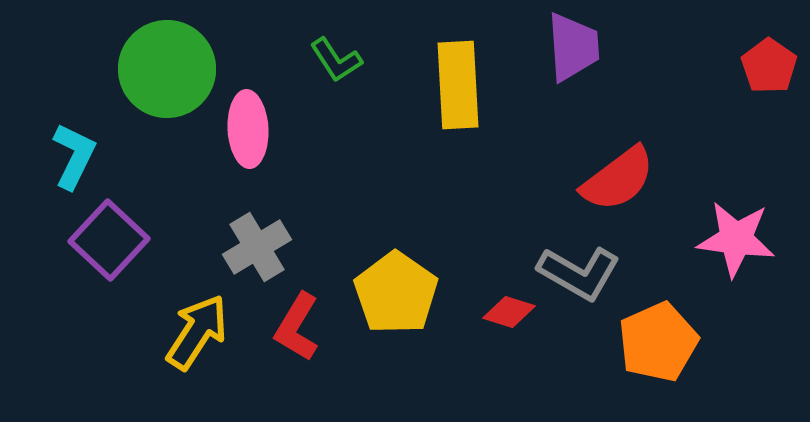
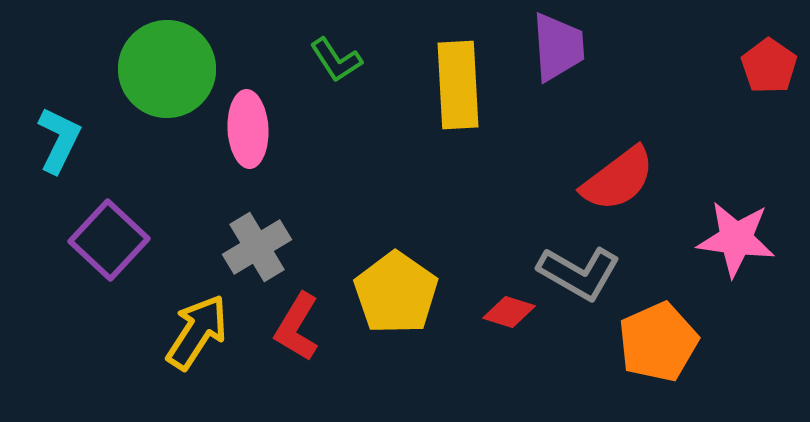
purple trapezoid: moved 15 px left
cyan L-shape: moved 15 px left, 16 px up
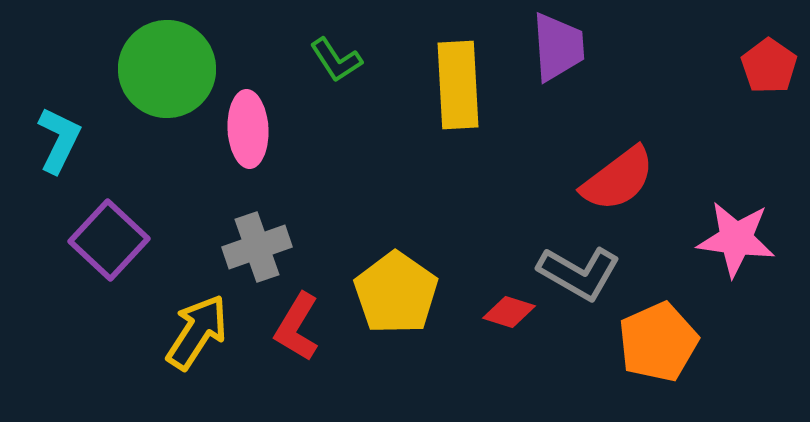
gray cross: rotated 12 degrees clockwise
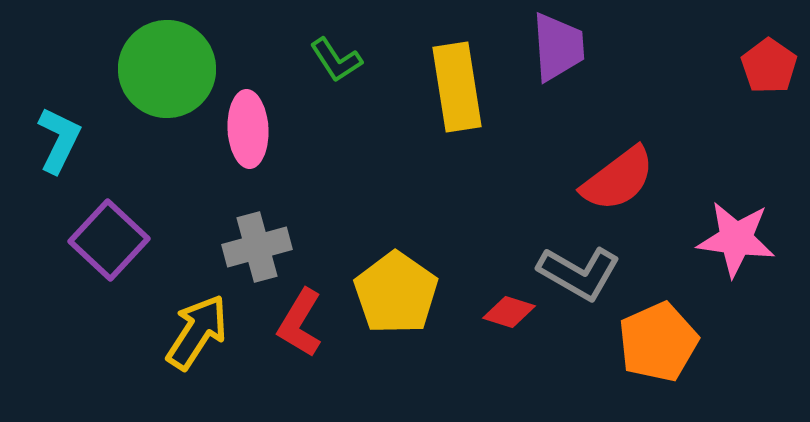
yellow rectangle: moved 1 px left, 2 px down; rotated 6 degrees counterclockwise
gray cross: rotated 4 degrees clockwise
red L-shape: moved 3 px right, 4 px up
